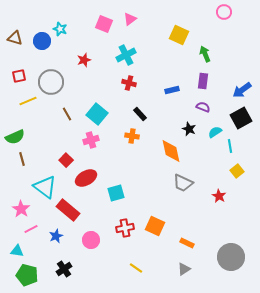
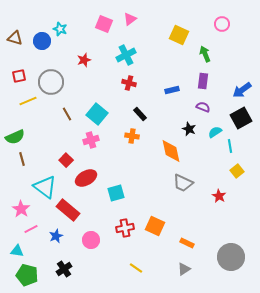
pink circle at (224, 12): moved 2 px left, 12 px down
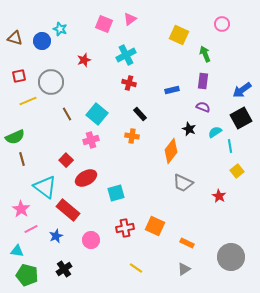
orange diamond at (171, 151): rotated 50 degrees clockwise
